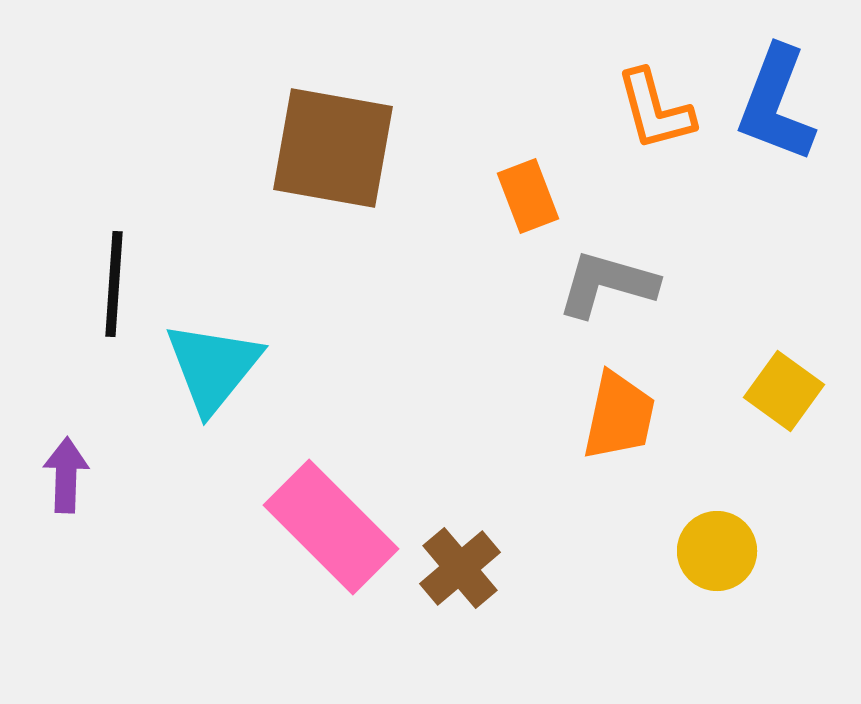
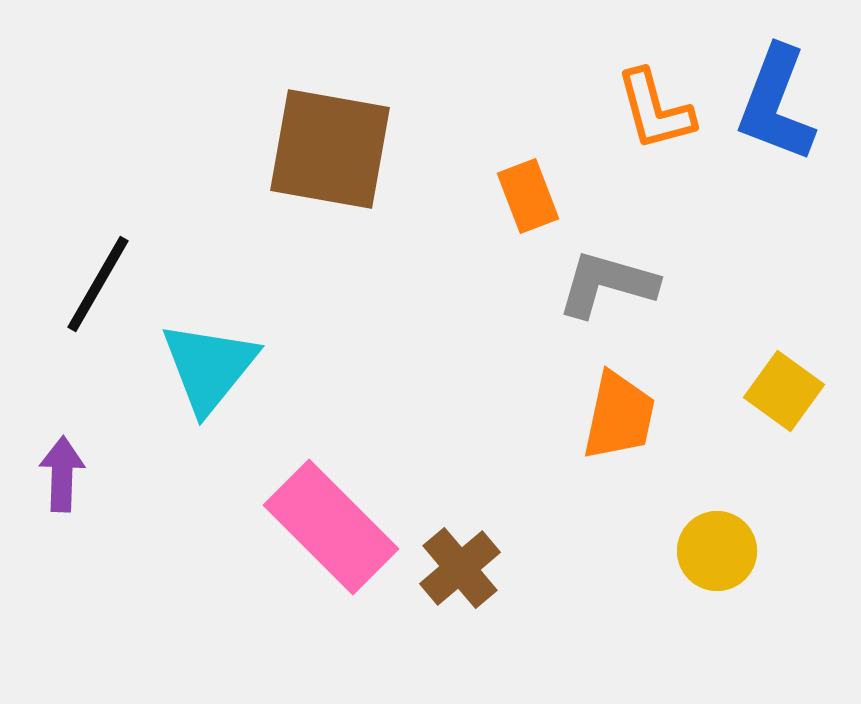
brown square: moved 3 px left, 1 px down
black line: moved 16 px left; rotated 26 degrees clockwise
cyan triangle: moved 4 px left
purple arrow: moved 4 px left, 1 px up
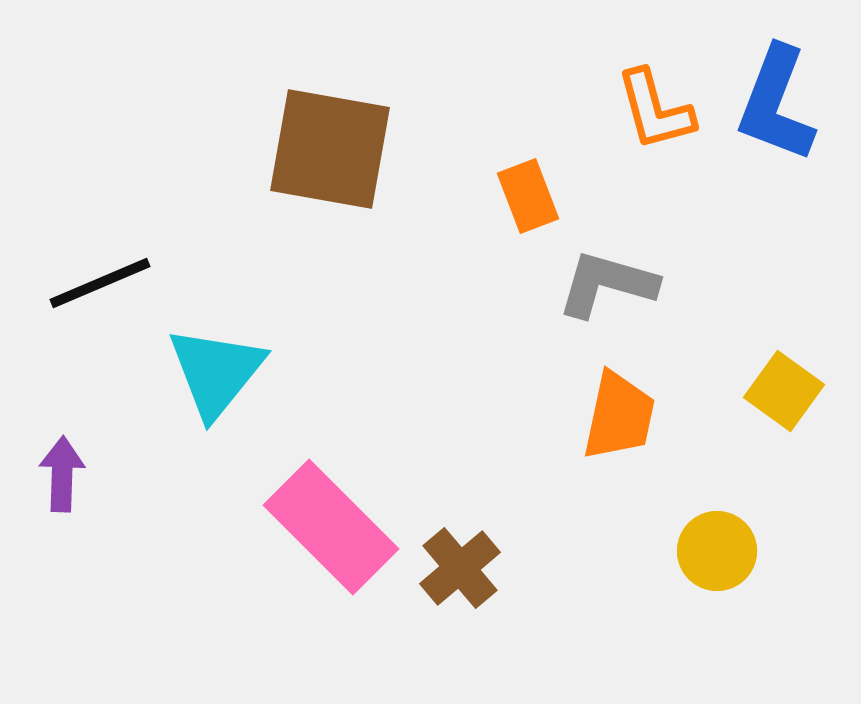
black line: moved 2 px right, 1 px up; rotated 37 degrees clockwise
cyan triangle: moved 7 px right, 5 px down
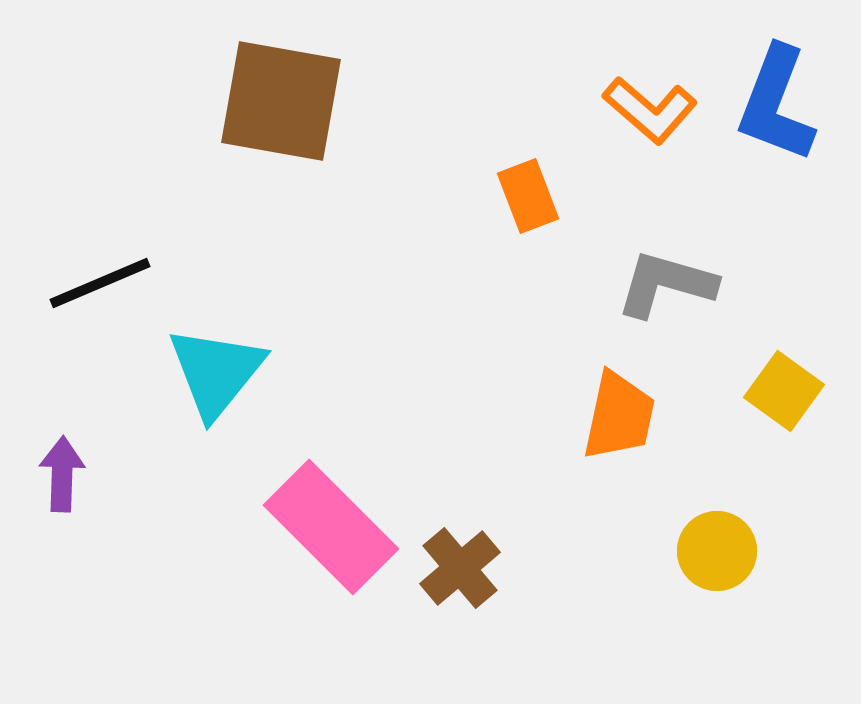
orange L-shape: moved 5 px left; rotated 34 degrees counterclockwise
brown square: moved 49 px left, 48 px up
gray L-shape: moved 59 px right
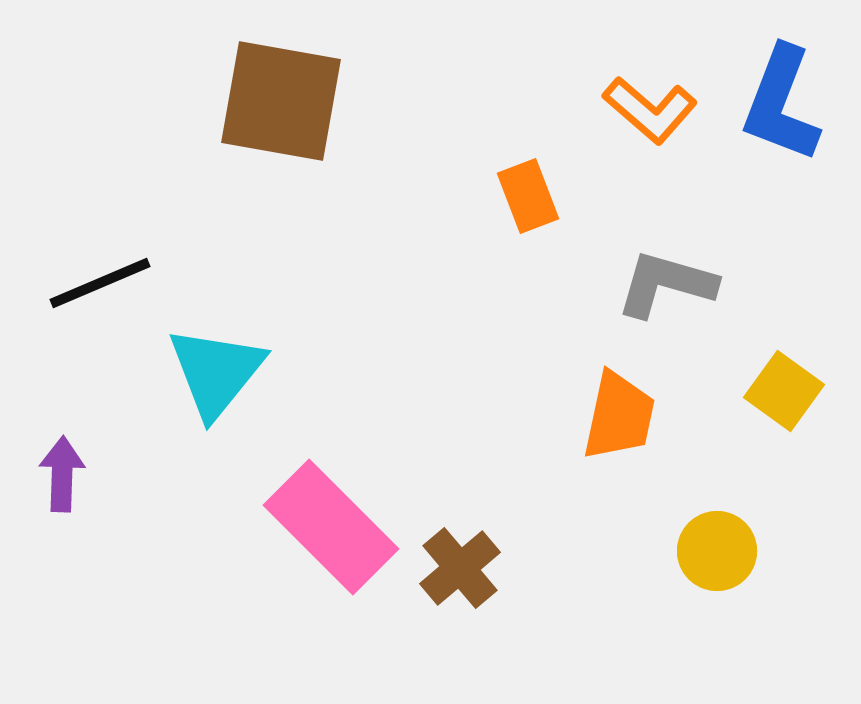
blue L-shape: moved 5 px right
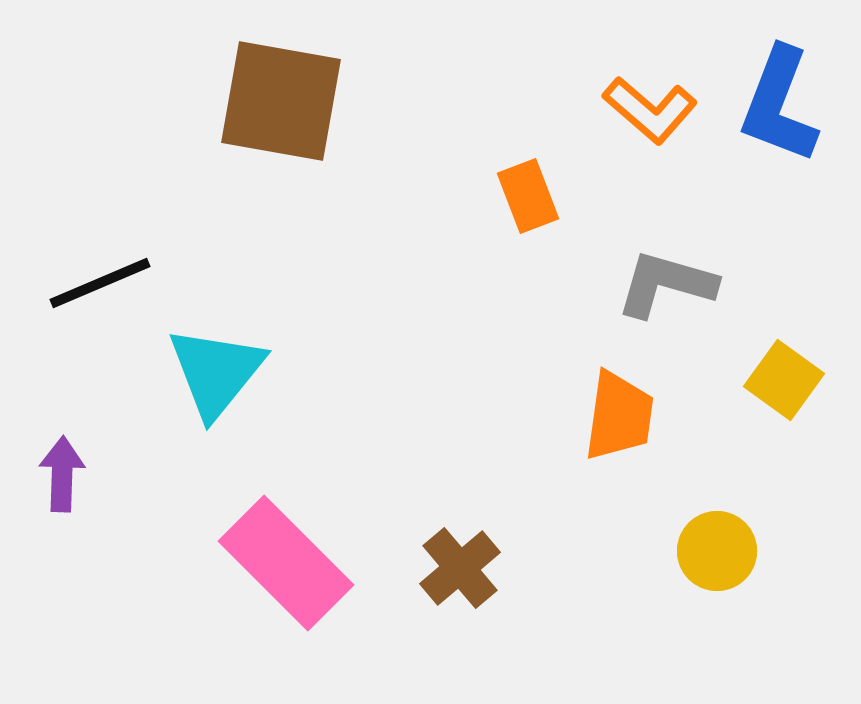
blue L-shape: moved 2 px left, 1 px down
yellow square: moved 11 px up
orange trapezoid: rotated 4 degrees counterclockwise
pink rectangle: moved 45 px left, 36 px down
